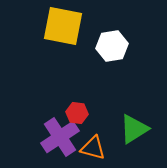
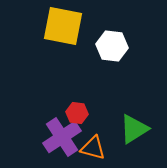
white hexagon: rotated 16 degrees clockwise
purple cross: moved 2 px right
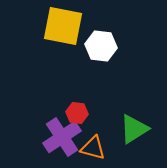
white hexagon: moved 11 px left
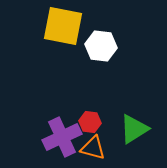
red hexagon: moved 13 px right, 9 px down
purple cross: rotated 9 degrees clockwise
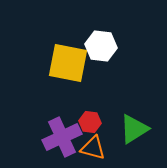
yellow square: moved 5 px right, 37 px down
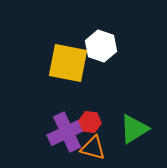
white hexagon: rotated 12 degrees clockwise
purple cross: moved 5 px right, 5 px up
